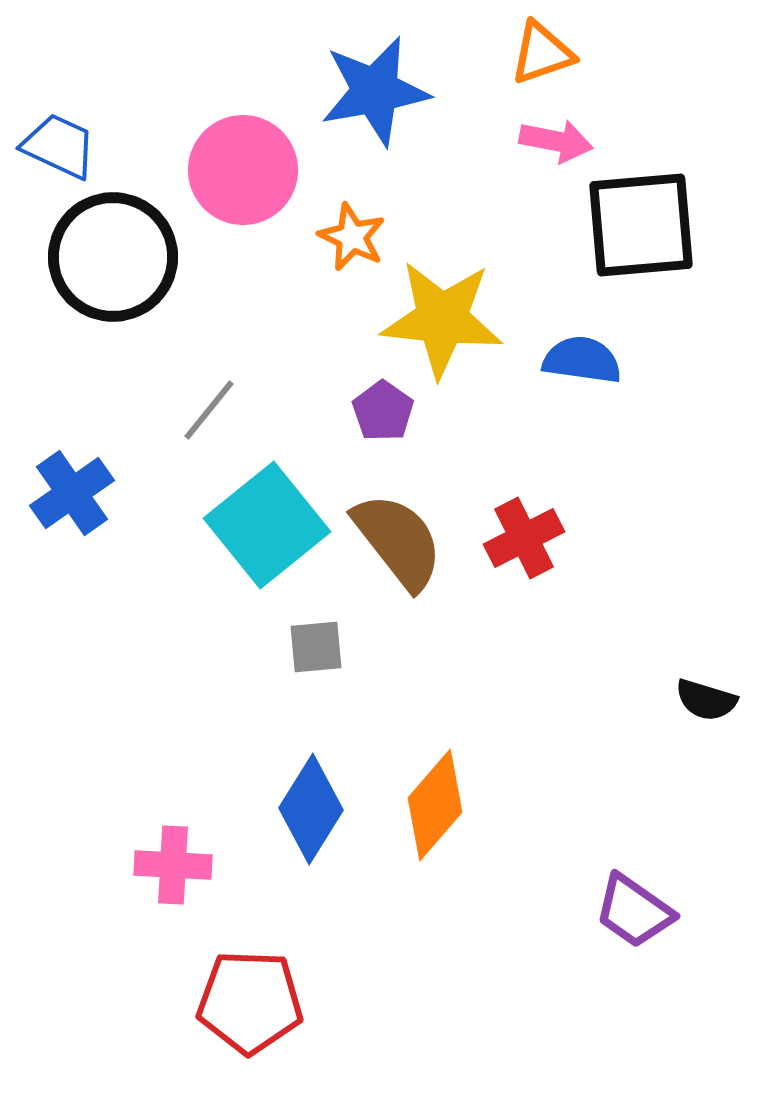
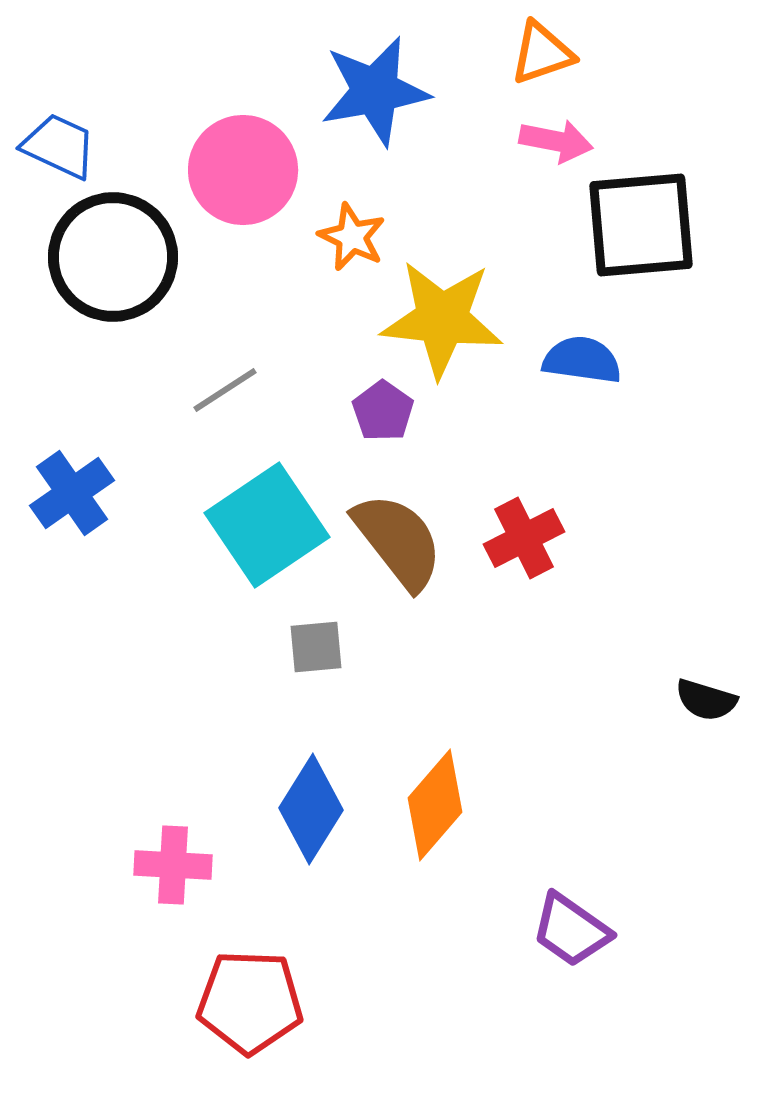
gray line: moved 16 px right, 20 px up; rotated 18 degrees clockwise
cyan square: rotated 5 degrees clockwise
purple trapezoid: moved 63 px left, 19 px down
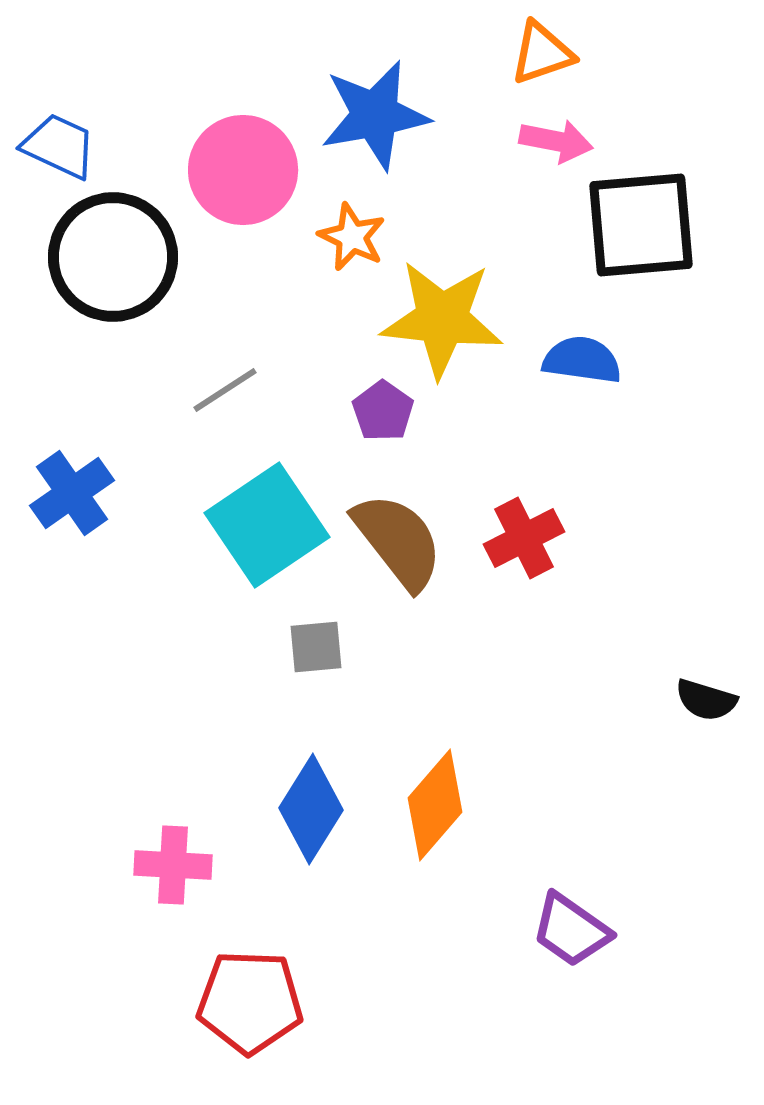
blue star: moved 24 px down
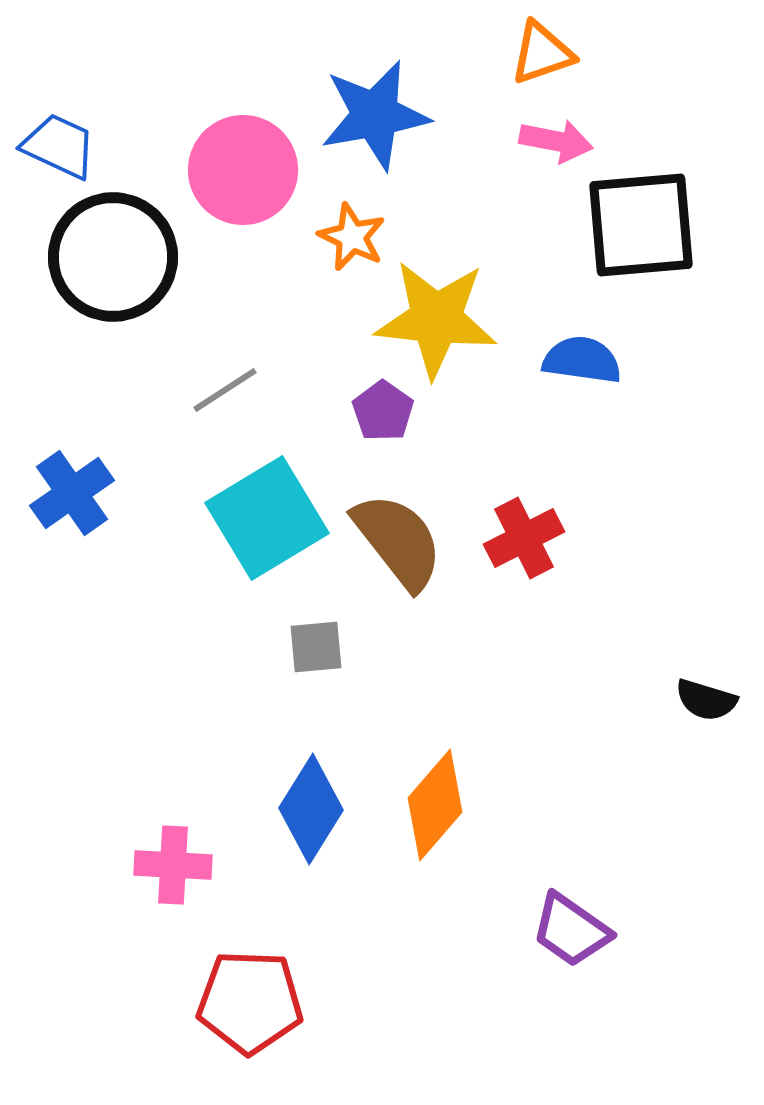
yellow star: moved 6 px left
cyan square: moved 7 px up; rotated 3 degrees clockwise
